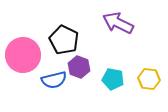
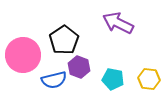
black pentagon: rotated 12 degrees clockwise
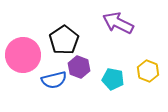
yellow hexagon: moved 1 px left, 8 px up; rotated 15 degrees clockwise
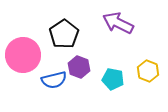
black pentagon: moved 6 px up
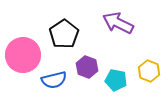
purple hexagon: moved 8 px right
yellow hexagon: moved 1 px right
cyan pentagon: moved 3 px right, 1 px down
